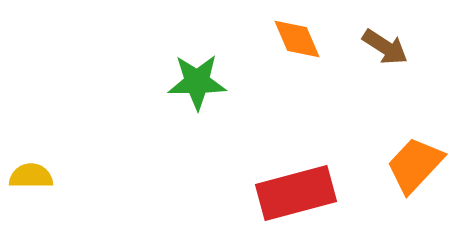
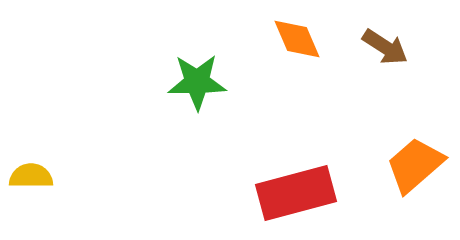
orange trapezoid: rotated 6 degrees clockwise
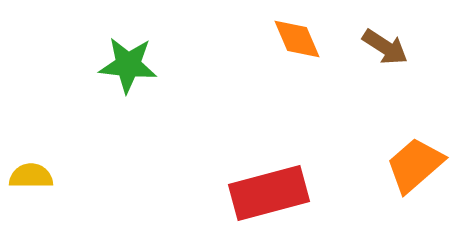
green star: moved 69 px left, 17 px up; rotated 6 degrees clockwise
red rectangle: moved 27 px left
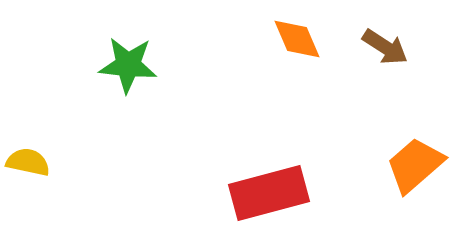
yellow semicircle: moved 3 px left, 14 px up; rotated 12 degrees clockwise
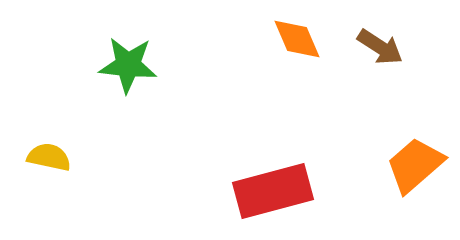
brown arrow: moved 5 px left
yellow semicircle: moved 21 px right, 5 px up
red rectangle: moved 4 px right, 2 px up
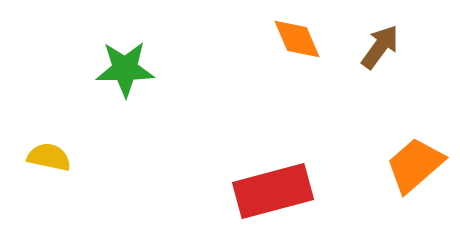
brown arrow: rotated 87 degrees counterclockwise
green star: moved 3 px left, 4 px down; rotated 6 degrees counterclockwise
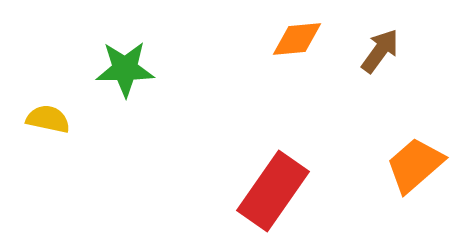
orange diamond: rotated 72 degrees counterclockwise
brown arrow: moved 4 px down
yellow semicircle: moved 1 px left, 38 px up
red rectangle: rotated 40 degrees counterclockwise
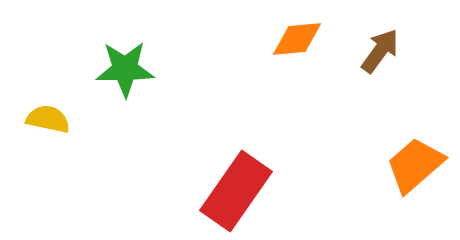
red rectangle: moved 37 px left
